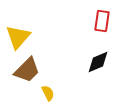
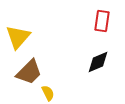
brown trapezoid: moved 2 px right, 2 px down
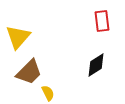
red rectangle: rotated 15 degrees counterclockwise
black diamond: moved 2 px left, 3 px down; rotated 10 degrees counterclockwise
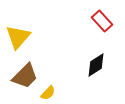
red rectangle: rotated 35 degrees counterclockwise
brown trapezoid: moved 4 px left, 4 px down
yellow semicircle: rotated 70 degrees clockwise
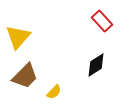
yellow semicircle: moved 6 px right, 1 px up
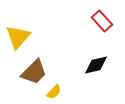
black diamond: rotated 20 degrees clockwise
brown trapezoid: moved 9 px right, 4 px up
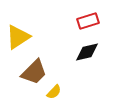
red rectangle: moved 14 px left; rotated 65 degrees counterclockwise
yellow triangle: rotated 16 degrees clockwise
black diamond: moved 9 px left, 13 px up
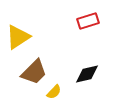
black diamond: moved 22 px down
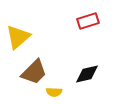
yellow triangle: rotated 8 degrees counterclockwise
yellow semicircle: rotated 49 degrees clockwise
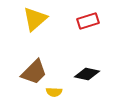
yellow triangle: moved 17 px right, 18 px up
black diamond: rotated 25 degrees clockwise
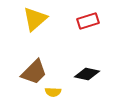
yellow semicircle: moved 1 px left
